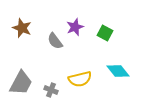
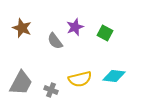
cyan diamond: moved 4 px left, 5 px down; rotated 45 degrees counterclockwise
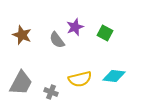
brown star: moved 7 px down
gray semicircle: moved 2 px right, 1 px up
gray cross: moved 2 px down
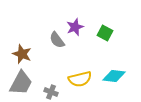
brown star: moved 19 px down
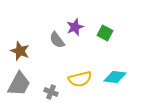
brown star: moved 2 px left, 3 px up
cyan diamond: moved 1 px right, 1 px down
gray trapezoid: moved 2 px left, 1 px down
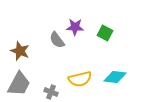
purple star: rotated 24 degrees clockwise
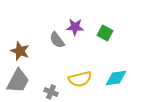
cyan diamond: moved 1 px right, 1 px down; rotated 15 degrees counterclockwise
gray trapezoid: moved 1 px left, 3 px up
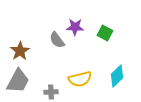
brown star: rotated 18 degrees clockwise
cyan diamond: moved 1 px right, 2 px up; rotated 35 degrees counterclockwise
gray cross: rotated 24 degrees counterclockwise
